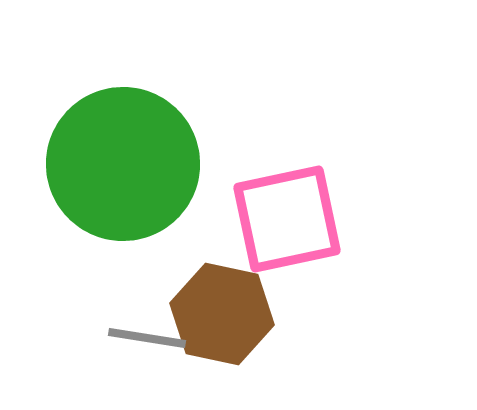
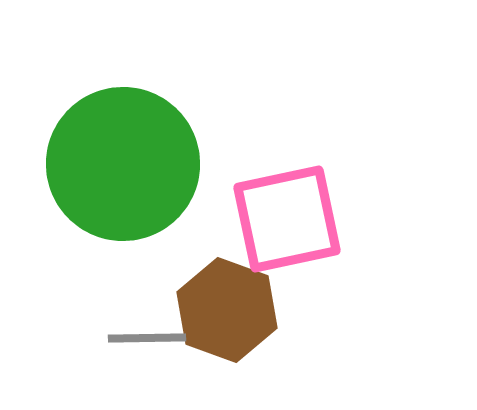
brown hexagon: moved 5 px right, 4 px up; rotated 8 degrees clockwise
gray line: rotated 10 degrees counterclockwise
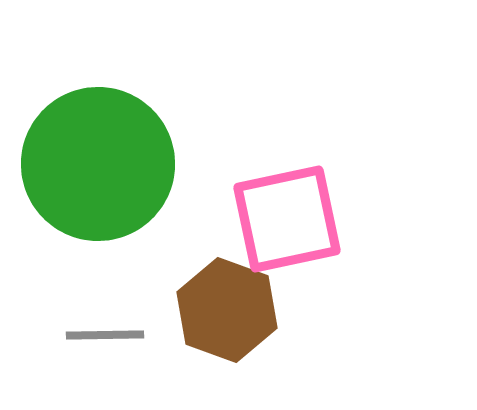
green circle: moved 25 px left
gray line: moved 42 px left, 3 px up
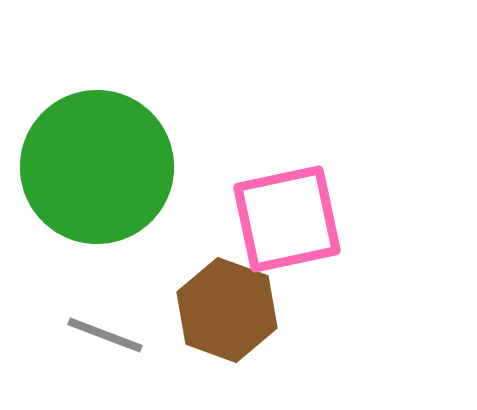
green circle: moved 1 px left, 3 px down
gray line: rotated 22 degrees clockwise
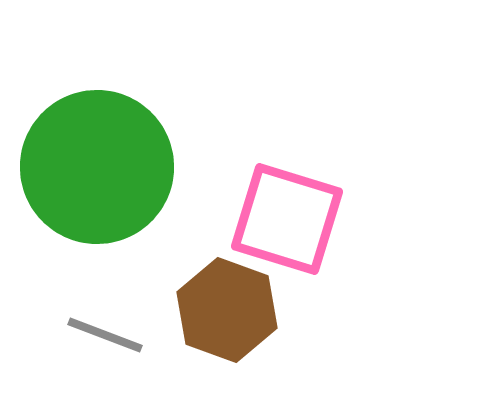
pink square: rotated 29 degrees clockwise
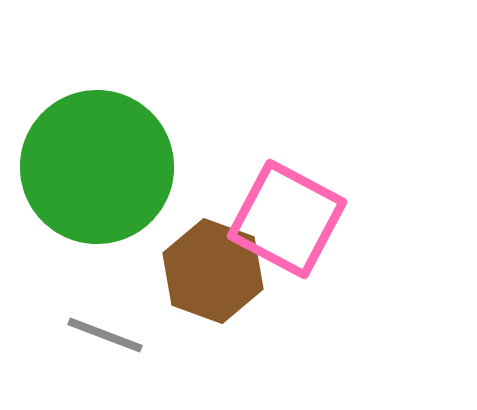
pink square: rotated 11 degrees clockwise
brown hexagon: moved 14 px left, 39 px up
